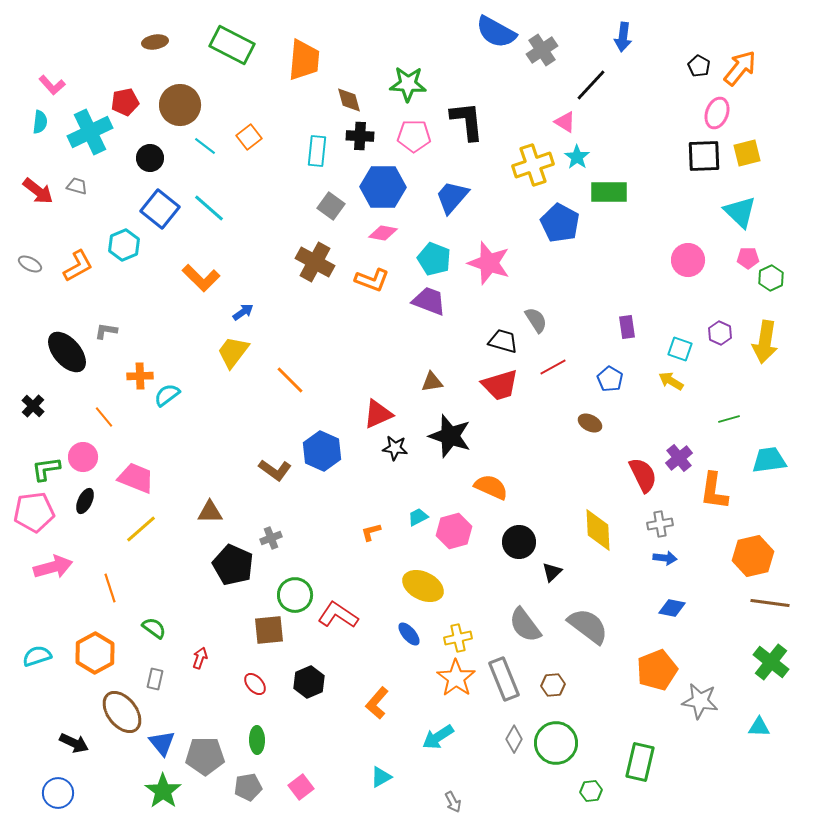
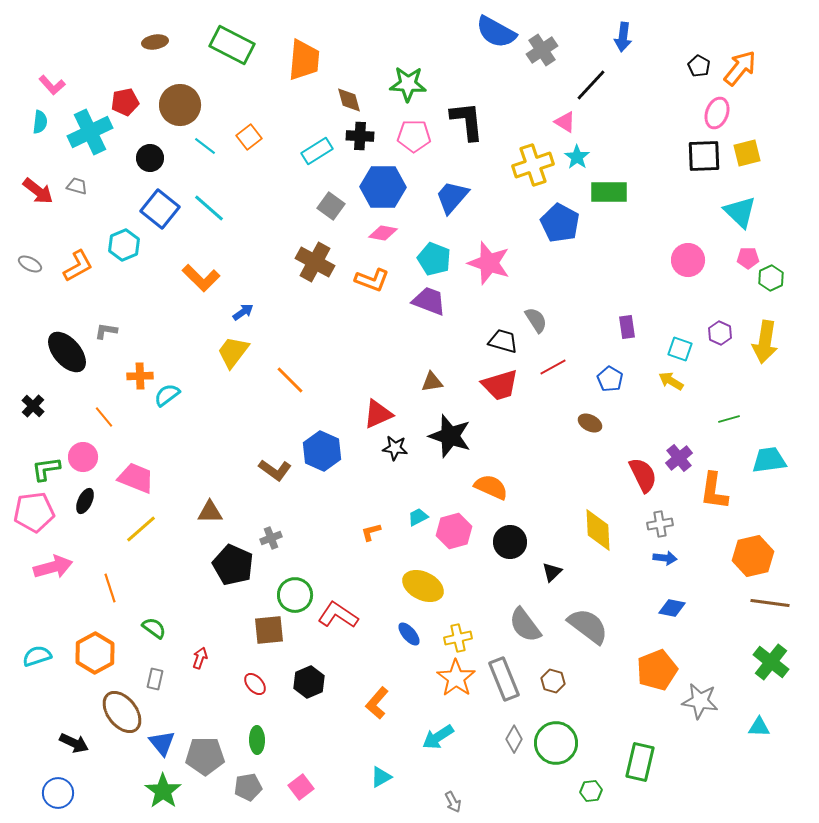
cyan rectangle at (317, 151): rotated 52 degrees clockwise
black circle at (519, 542): moved 9 px left
brown hexagon at (553, 685): moved 4 px up; rotated 20 degrees clockwise
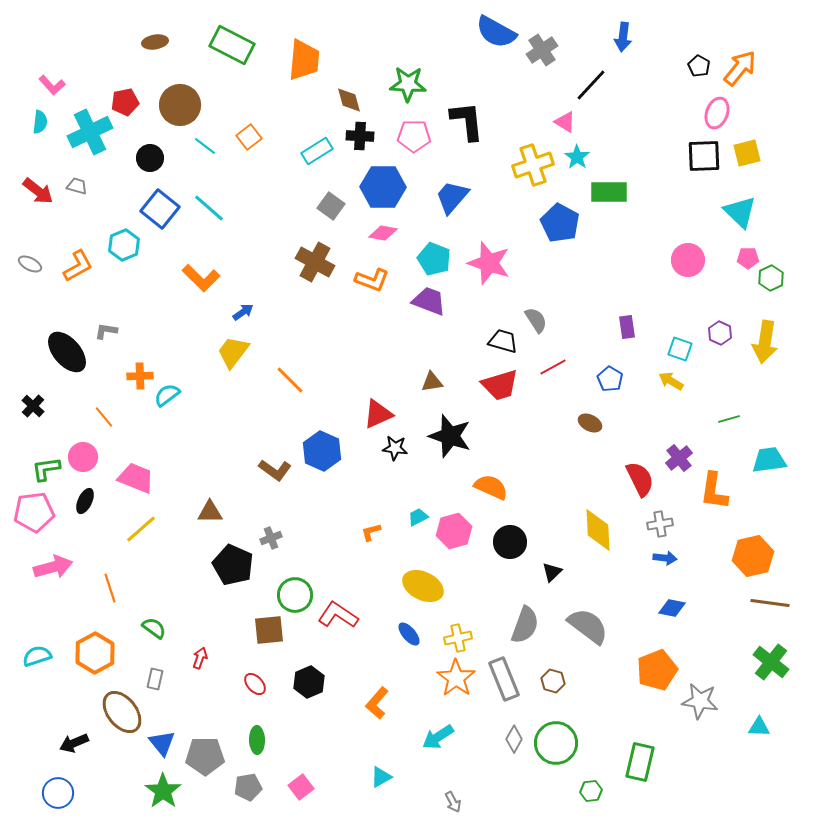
red semicircle at (643, 475): moved 3 px left, 4 px down
gray semicircle at (525, 625): rotated 123 degrees counterclockwise
black arrow at (74, 743): rotated 132 degrees clockwise
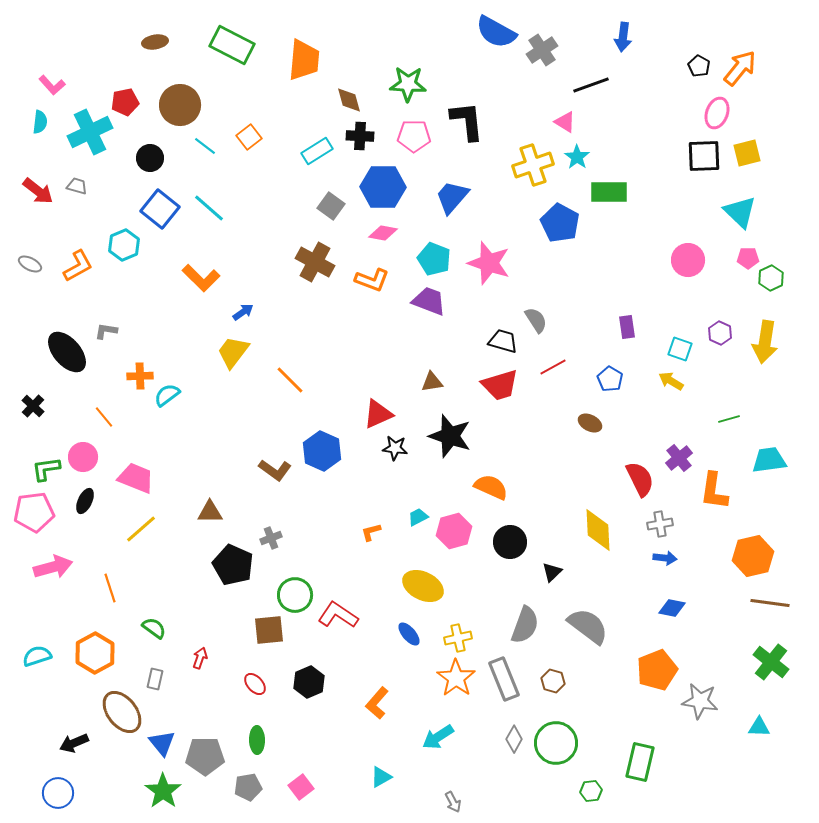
black line at (591, 85): rotated 27 degrees clockwise
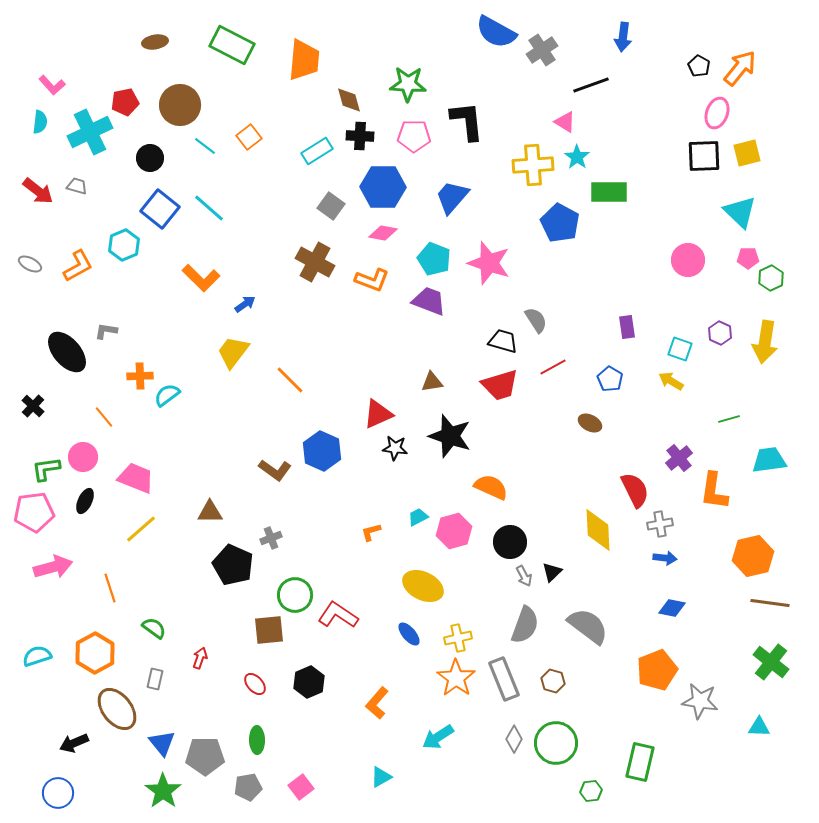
yellow cross at (533, 165): rotated 15 degrees clockwise
blue arrow at (243, 312): moved 2 px right, 8 px up
red semicircle at (640, 479): moved 5 px left, 11 px down
brown ellipse at (122, 712): moved 5 px left, 3 px up
gray arrow at (453, 802): moved 71 px right, 226 px up
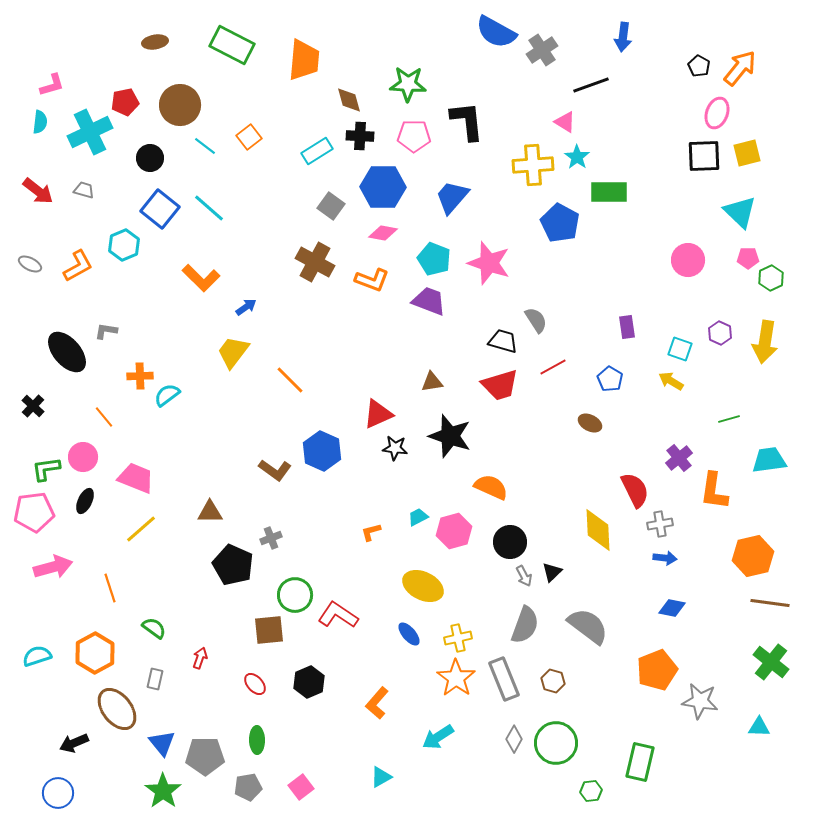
pink L-shape at (52, 85): rotated 64 degrees counterclockwise
gray trapezoid at (77, 186): moved 7 px right, 4 px down
blue arrow at (245, 304): moved 1 px right, 3 px down
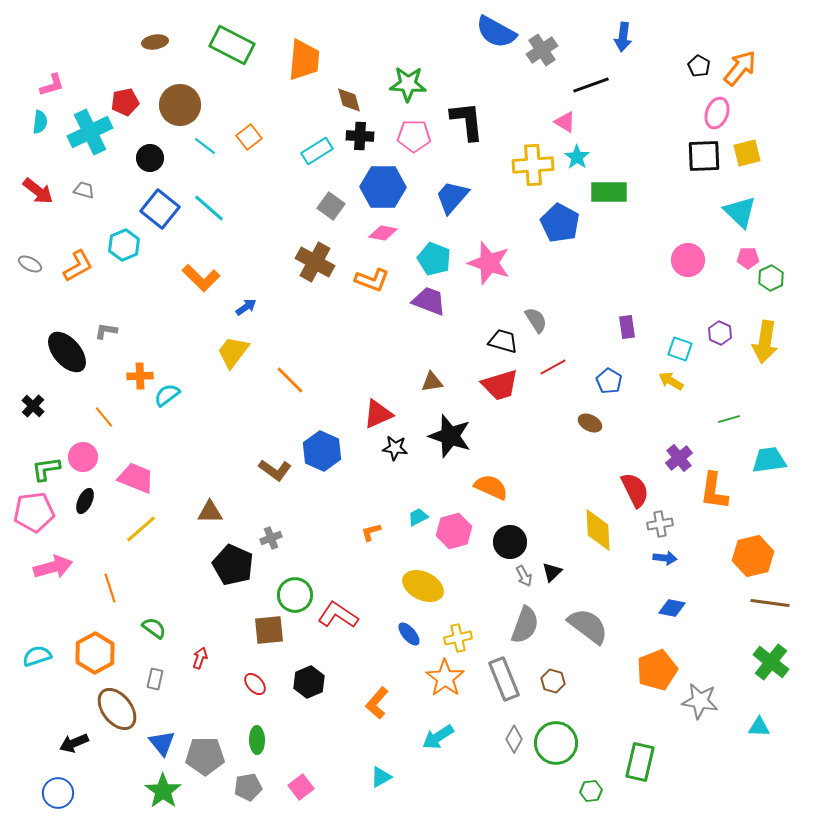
blue pentagon at (610, 379): moved 1 px left, 2 px down
orange star at (456, 678): moved 11 px left
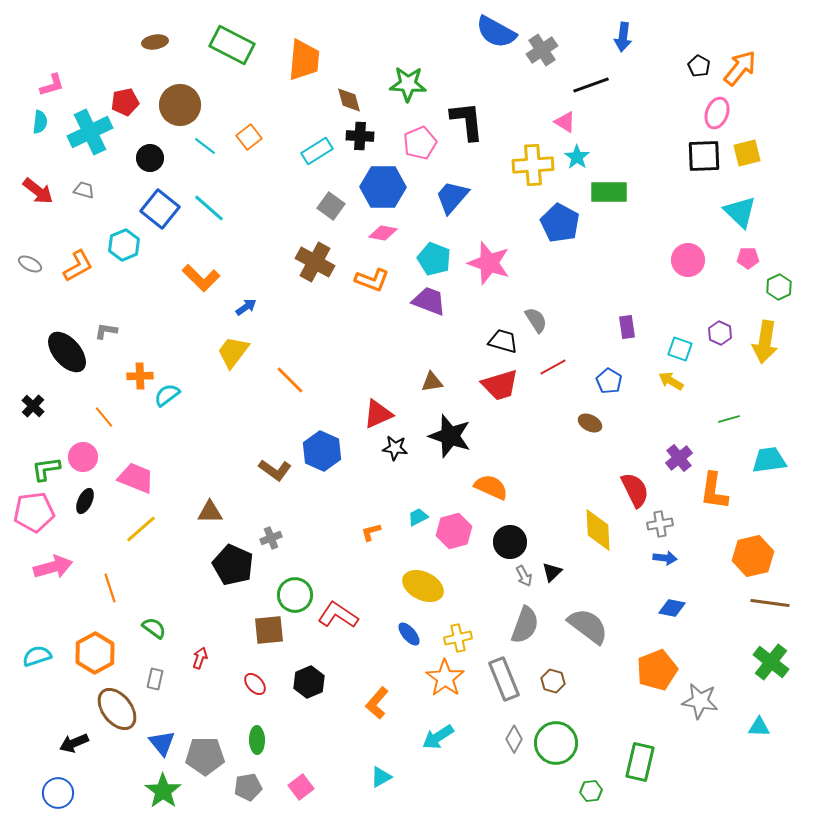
pink pentagon at (414, 136): moved 6 px right, 7 px down; rotated 24 degrees counterclockwise
green hexagon at (771, 278): moved 8 px right, 9 px down
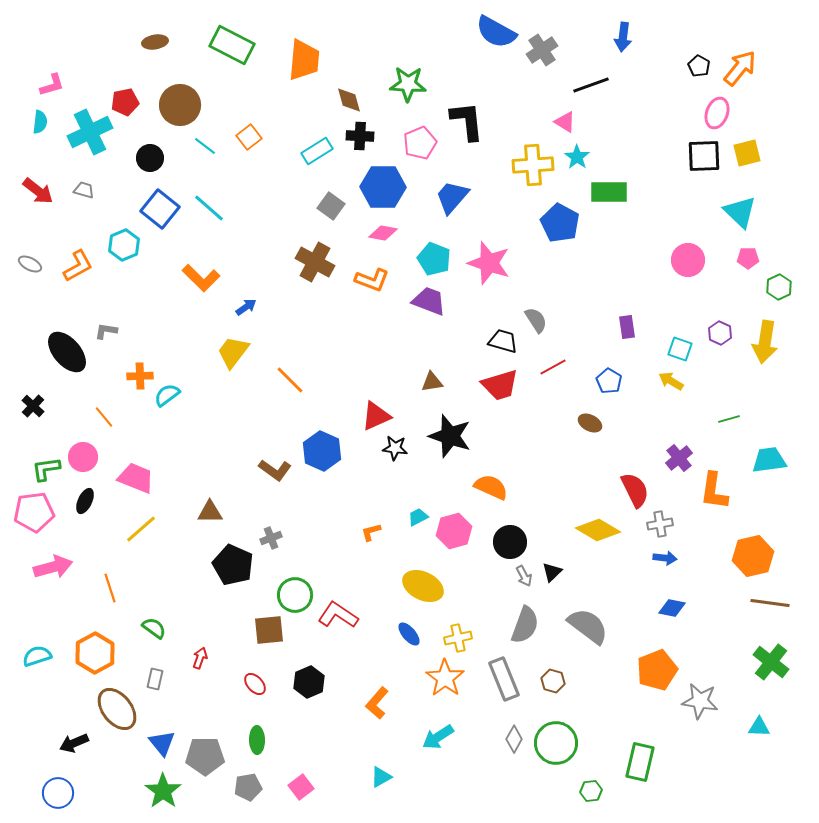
red triangle at (378, 414): moved 2 px left, 2 px down
yellow diamond at (598, 530): rotated 57 degrees counterclockwise
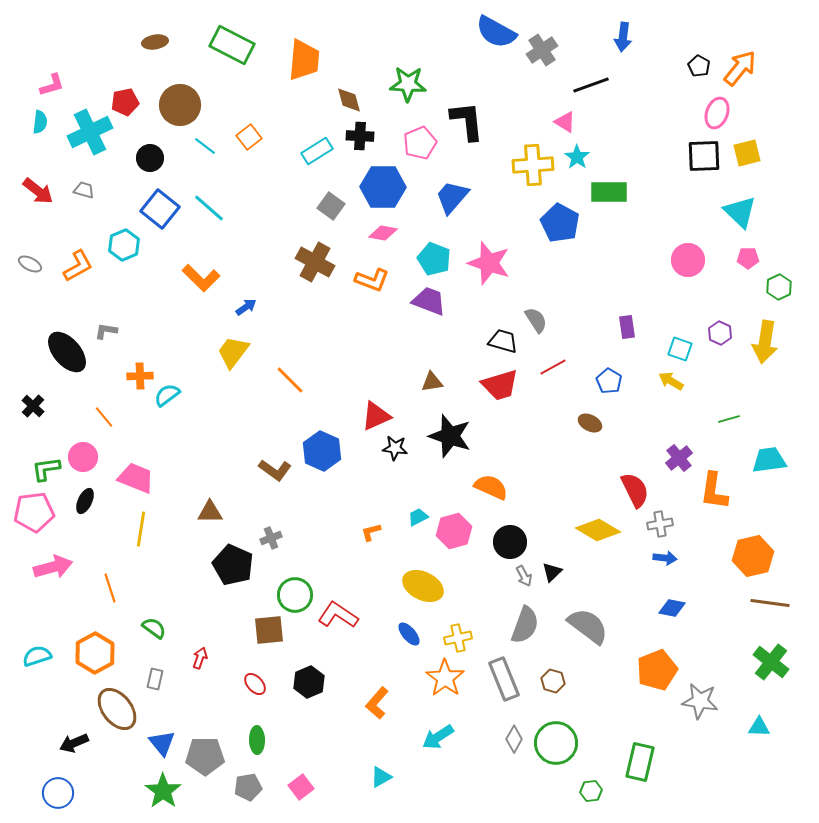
yellow line at (141, 529): rotated 40 degrees counterclockwise
